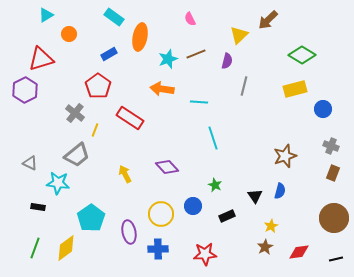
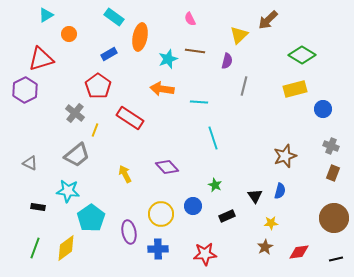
brown line at (196, 54): moved 1 px left, 3 px up; rotated 30 degrees clockwise
cyan star at (58, 183): moved 10 px right, 8 px down
yellow star at (271, 226): moved 3 px up; rotated 24 degrees clockwise
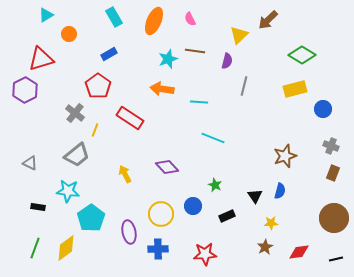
cyan rectangle at (114, 17): rotated 24 degrees clockwise
orange ellipse at (140, 37): moved 14 px right, 16 px up; rotated 12 degrees clockwise
cyan line at (213, 138): rotated 50 degrees counterclockwise
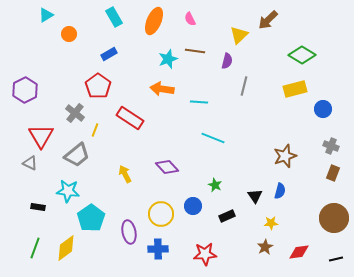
red triangle at (41, 59): moved 77 px down; rotated 44 degrees counterclockwise
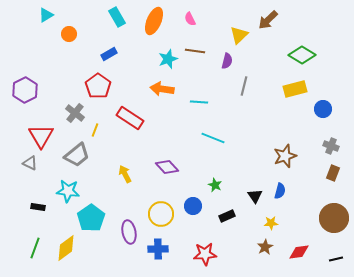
cyan rectangle at (114, 17): moved 3 px right
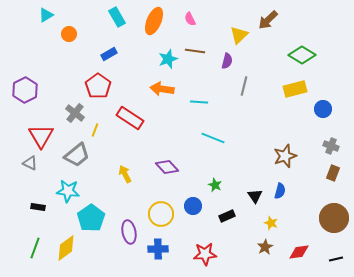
yellow star at (271, 223): rotated 24 degrees clockwise
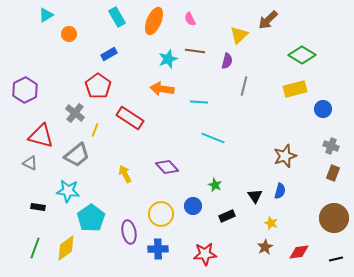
red triangle at (41, 136): rotated 44 degrees counterclockwise
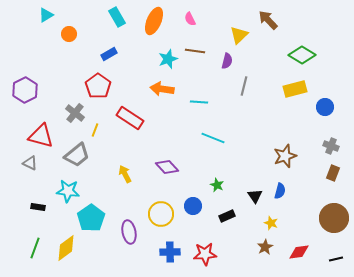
brown arrow at (268, 20): rotated 90 degrees clockwise
blue circle at (323, 109): moved 2 px right, 2 px up
green star at (215, 185): moved 2 px right
blue cross at (158, 249): moved 12 px right, 3 px down
